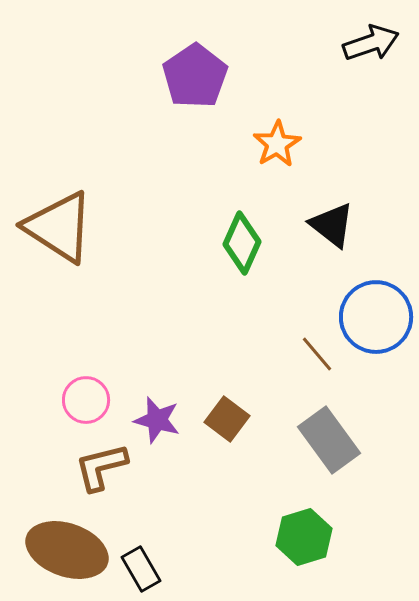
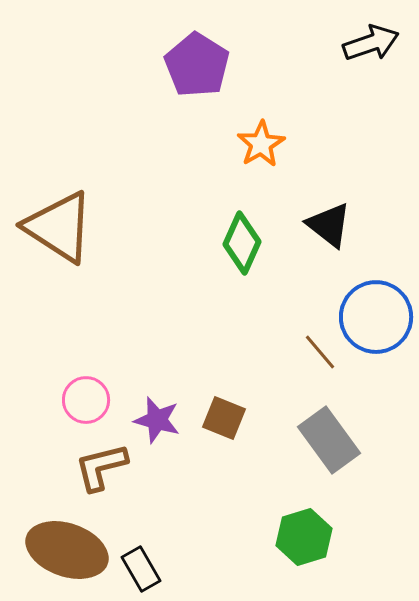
purple pentagon: moved 2 px right, 11 px up; rotated 6 degrees counterclockwise
orange star: moved 16 px left
black triangle: moved 3 px left
brown line: moved 3 px right, 2 px up
brown square: moved 3 px left, 1 px up; rotated 15 degrees counterclockwise
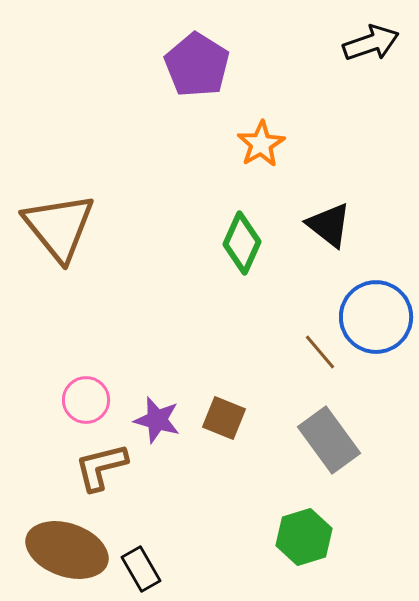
brown triangle: rotated 18 degrees clockwise
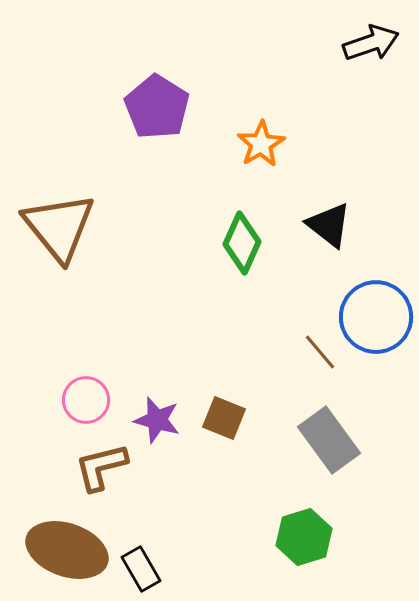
purple pentagon: moved 40 px left, 42 px down
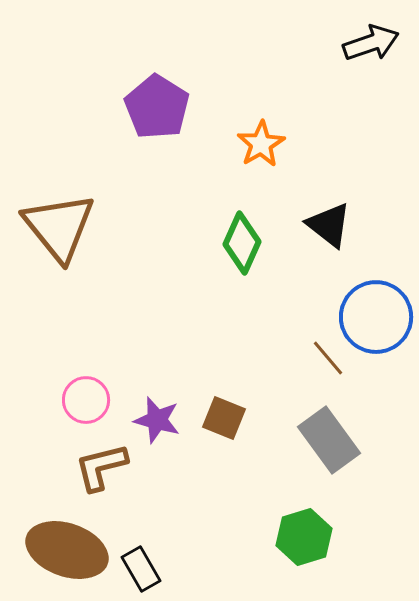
brown line: moved 8 px right, 6 px down
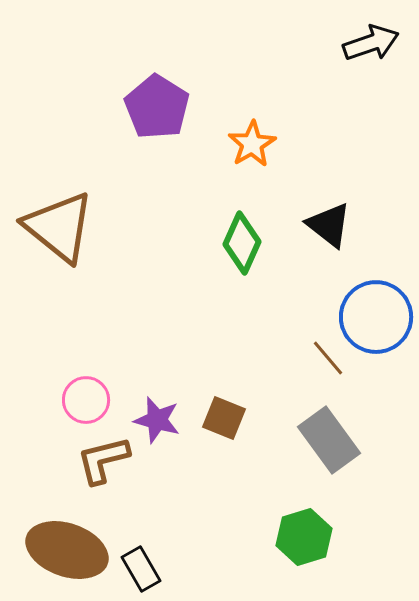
orange star: moved 9 px left
brown triangle: rotated 12 degrees counterclockwise
brown L-shape: moved 2 px right, 7 px up
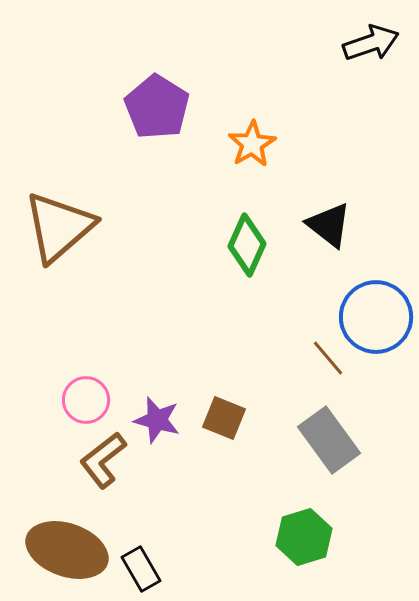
brown triangle: rotated 40 degrees clockwise
green diamond: moved 5 px right, 2 px down
brown L-shape: rotated 24 degrees counterclockwise
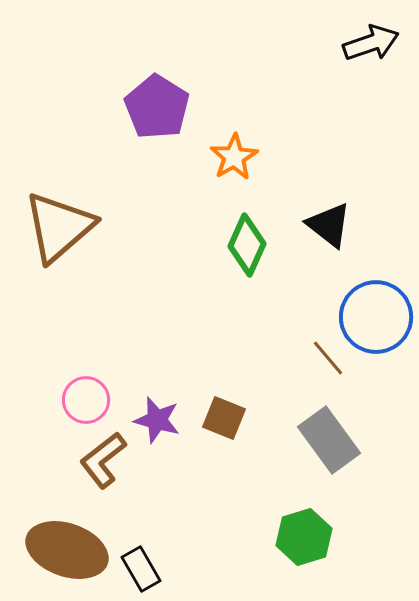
orange star: moved 18 px left, 13 px down
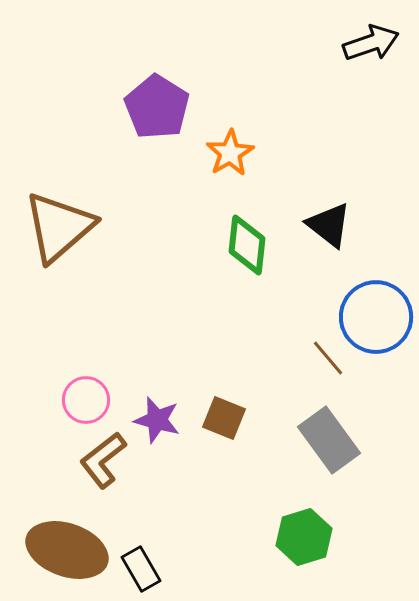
orange star: moved 4 px left, 4 px up
green diamond: rotated 18 degrees counterclockwise
